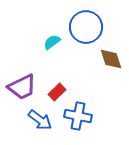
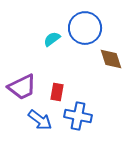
blue circle: moved 1 px left, 1 px down
cyan semicircle: moved 3 px up
red rectangle: rotated 36 degrees counterclockwise
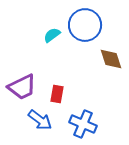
blue circle: moved 3 px up
cyan semicircle: moved 4 px up
red rectangle: moved 2 px down
blue cross: moved 5 px right, 8 px down; rotated 12 degrees clockwise
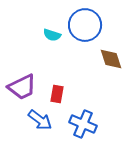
cyan semicircle: rotated 126 degrees counterclockwise
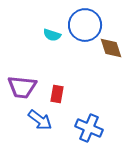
brown diamond: moved 11 px up
purple trapezoid: rotated 32 degrees clockwise
blue cross: moved 6 px right, 4 px down
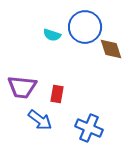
blue circle: moved 2 px down
brown diamond: moved 1 px down
